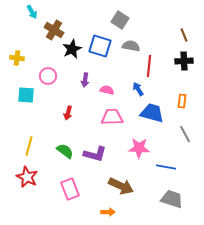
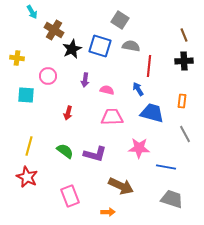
pink rectangle: moved 7 px down
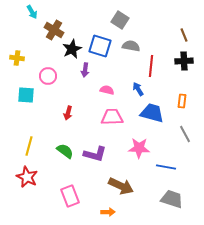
red line: moved 2 px right
purple arrow: moved 10 px up
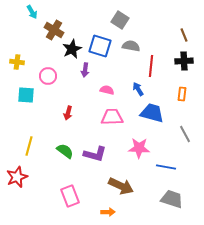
yellow cross: moved 4 px down
orange rectangle: moved 7 px up
red star: moved 10 px left; rotated 25 degrees clockwise
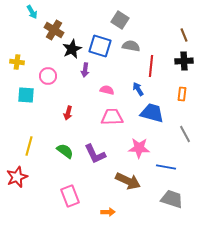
purple L-shape: rotated 50 degrees clockwise
brown arrow: moved 7 px right, 5 px up
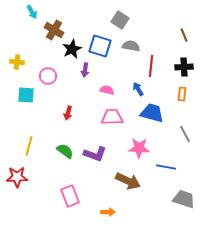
black cross: moved 6 px down
purple L-shape: rotated 45 degrees counterclockwise
red star: rotated 20 degrees clockwise
gray trapezoid: moved 12 px right
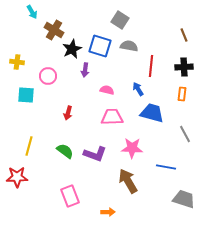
gray semicircle: moved 2 px left
pink star: moved 7 px left
brown arrow: rotated 145 degrees counterclockwise
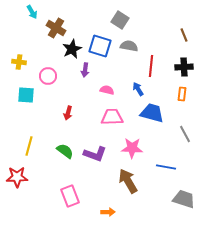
brown cross: moved 2 px right, 2 px up
yellow cross: moved 2 px right
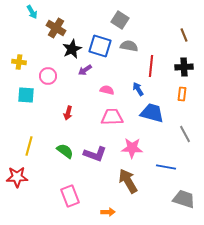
purple arrow: rotated 48 degrees clockwise
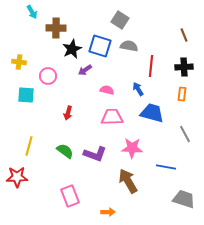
brown cross: rotated 30 degrees counterclockwise
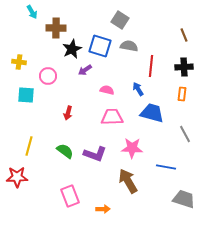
orange arrow: moved 5 px left, 3 px up
